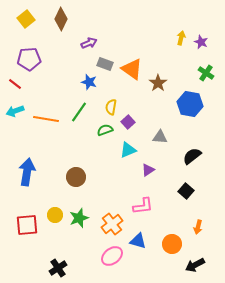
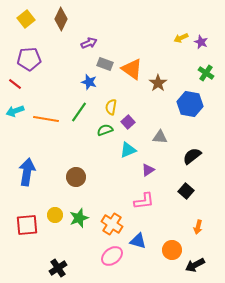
yellow arrow: rotated 128 degrees counterclockwise
pink L-shape: moved 1 px right, 5 px up
orange cross: rotated 20 degrees counterclockwise
orange circle: moved 6 px down
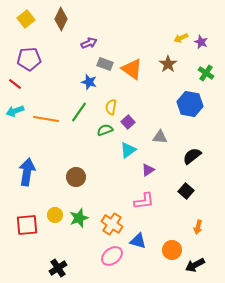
brown star: moved 10 px right, 19 px up
cyan triangle: rotated 12 degrees counterclockwise
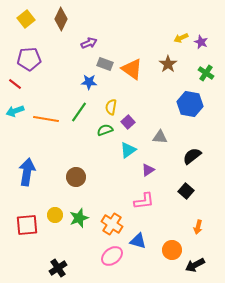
blue star: rotated 14 degrees counterclockwise
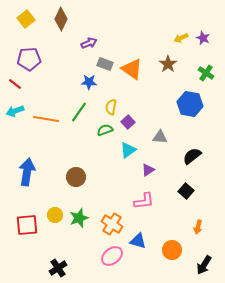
purple star: moved 2 px right, 4 px up
black arrow: moved 9 px right; rotated 30 degrees counterclockwise
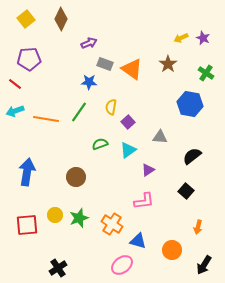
green semicircle: moved 5 px left, 14 px down
pink ellipse: moved 10 px right, 9 px down
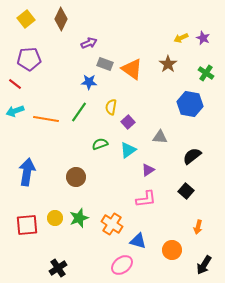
pink L-shape: moved 2 px right, 2 px up
yellow circle: moved 3 px down
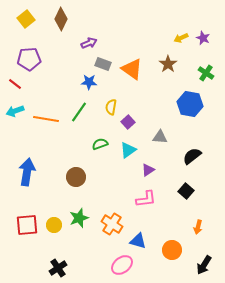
gray rectangle: moved 2 px left
yellow circle: moved 1 px left, 7 px down
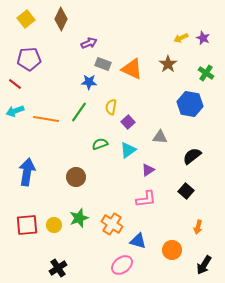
orange triangle: rotated 10 degrees counterclockwise
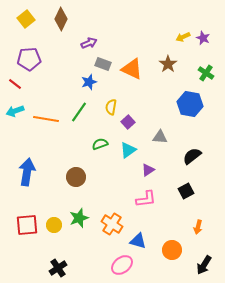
yellow arrow: moved 2 px right, 1 px up
blue star: rotated 21 degrees counterclockwise
black square: rotated 21 degrees clockwise
